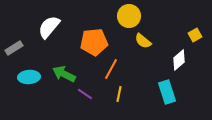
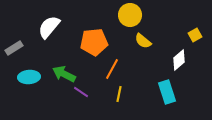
yellow circle: moved 1 px right, 1 px up
orange line: moved 1 px right
purple line: moved 4 px left, 2 px up
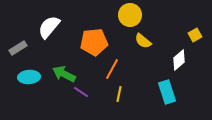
gray rectangle: moved 4 px right
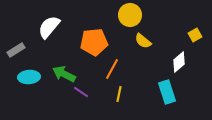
gray rectangle: moved 2 px left, 2 px down
white diamond: moved 2 px down
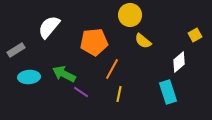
cyan rectangle: moved 1 px right
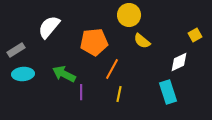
yellow circle: moved 1 px left
yellow semicircle: moved 1 px left
white diamond: rotated 15 degrees clockwise
cyan ellipse: moved 6 px left, 3 px up
purple line: rotated 56 degrees clockwise
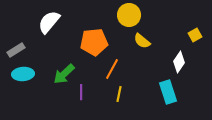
white semicircle: moved 5 px up
white diamond: rotated 30 degrees counterclockwise
green arrow: rotated 70 degrees counterclockwise
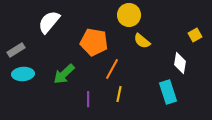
orange pentagon: rotated 16 degrees clockwise
white diamond: moved 1 px right, 1 px down; rotated 25 degrees counterclockwise
purple line: moved 7 px right, 7 px down
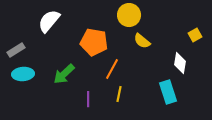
white semicircle: moved 1 px up
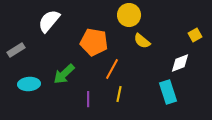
white diamond: rotated 60 degrees clockwise
cyan ellipse: moved 6 px right, 10 px down
